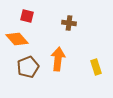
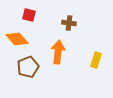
red square: moved 2 px right, 1 px up
orange arrow: moved 7 px up
yellow rectangle: moved 7 px up; rotated 35 degrees clockwise
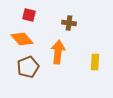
orange diamond: moved 5 px right
yellow rectangle: moved 1 px left, 2 px down; rotated 14 degrees counterclockwise
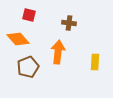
orange diamond: moved 4 px left
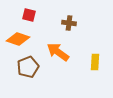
orange diamond: rotated 30 degrees counterclockwise
orange arrow: rotated 60 degrees counterclockwise
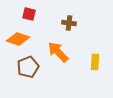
red square: moved 1 px up
orange arrow: rotated 10 degrees clockwise
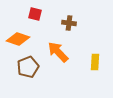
red square: moved 6 px right
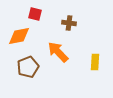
orange diamond: moved 1 px right, 3 px up; rotated 30 degrees counterclockwise
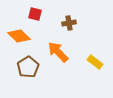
brown cross: rotated 16 degrees counterclockwise
orange diamond: rotated 55 degrees clockwise
yellow rectangle: rotated 56 degrees counterclockwise
brown pentagon: rotated 10 degrees counterclockwise
